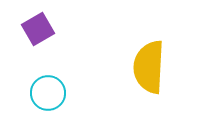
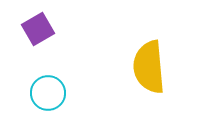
yellow semicircle: rotated 8 degrees counterclockwise
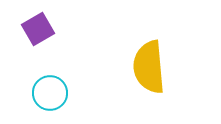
cyan circle: moved 2 px right
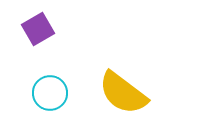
yellow semicircle: moved 26 px left, 26 px down; rotated 48 degrees counterclockwise
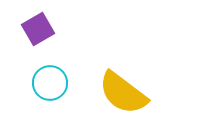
cyan circle: moved 10 px up
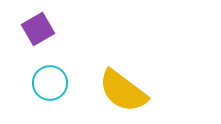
yellow semicircle: moved 2 px up
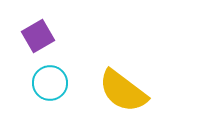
purple square: moved 7 px down
